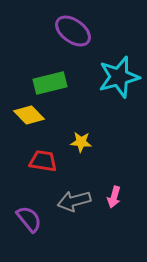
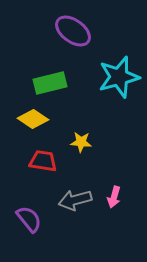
yellow diamond: moved 4 px right, 4 px down; rotated 12 degrees counterclockwise
gray arrow: moved 1 px right, 1 px up
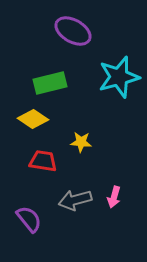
purple ellipse: rotated 6 degrees counterclockwise
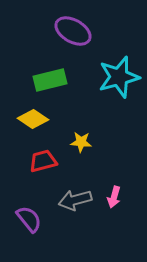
green rectangle: moved 3 px up
red trapezoid: rotated 24 degrees counterclockwise
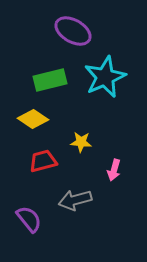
cyan star: moved 14 px left; rotated 9 degrees counterclockwise
pink arrow: moved 27 px up
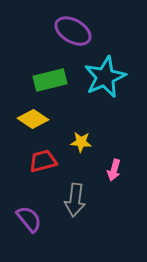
gray arrow: rotated 68 degrees counterclockwise
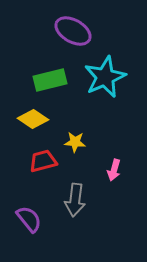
yellow star: moved 6 px left
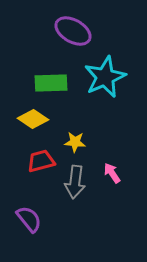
green rectangle: moved 1 px right, 3 px down; rotated 12 degrees clockwise
red trapezoid: moved 2 px left
pink arrow: moved 2 px left, 3 px down; rotated 130 degrees clockwise
gray arrow: moved 18 px up
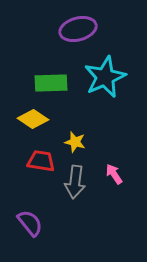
purple ellipse: moved 5 px right, 2 px up; rotated 45 degrees counterclockwise
yellow star: rotated 10 degrees clockwise
red trapezoid: rotated 24 degrees clockwise
pink arrow: moved 2 px right, 1 px down
purple semicircle: moved 1 px right, 4 px down
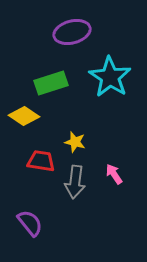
purple ellipse: moved 6 px left, 3 px down
cyan star: moved 5 px right; rotated 15 degrees counterclockwise
green rectangle: rotated 16 degrees counterclockwise
yellow diamond: moved 9 px left, 3 px up
